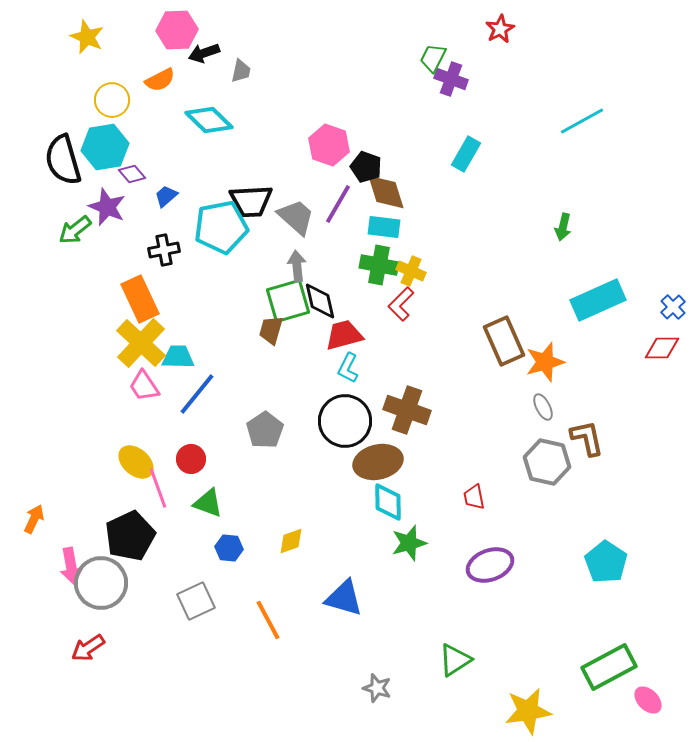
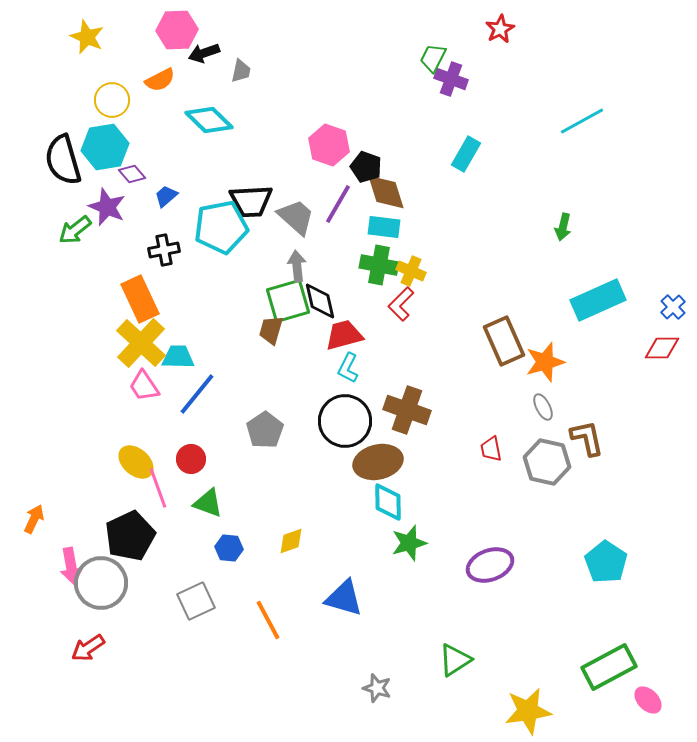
red trapezoid at (474, 497): moved 17 px right, 48 px up
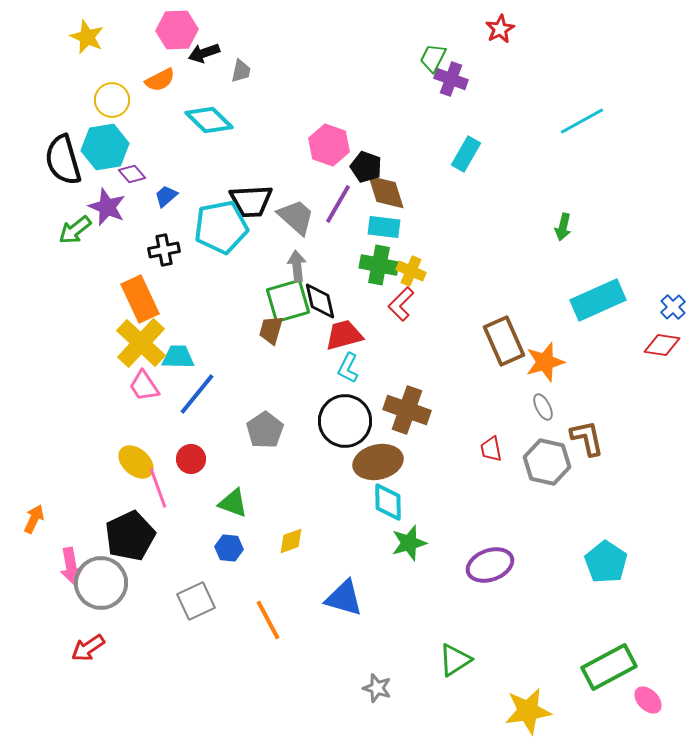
red diamond at (662, 348): moved 3 px up; rotated 9 degrees clockwise
green triangle at (208, 503): moved 25 px right
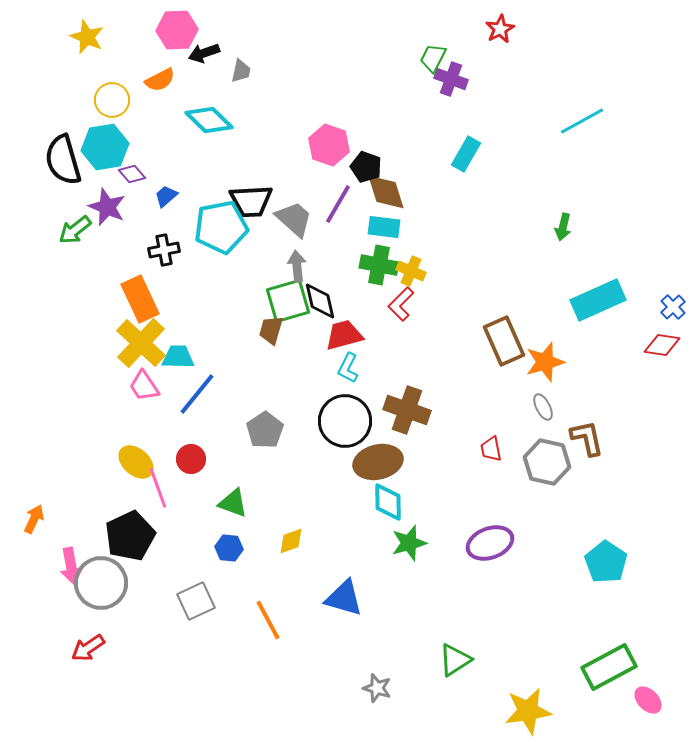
gray trapezoid at (296, 217): moved 2 px left, 2 px down
purple ellipse at (490, 565): moved 22 px up
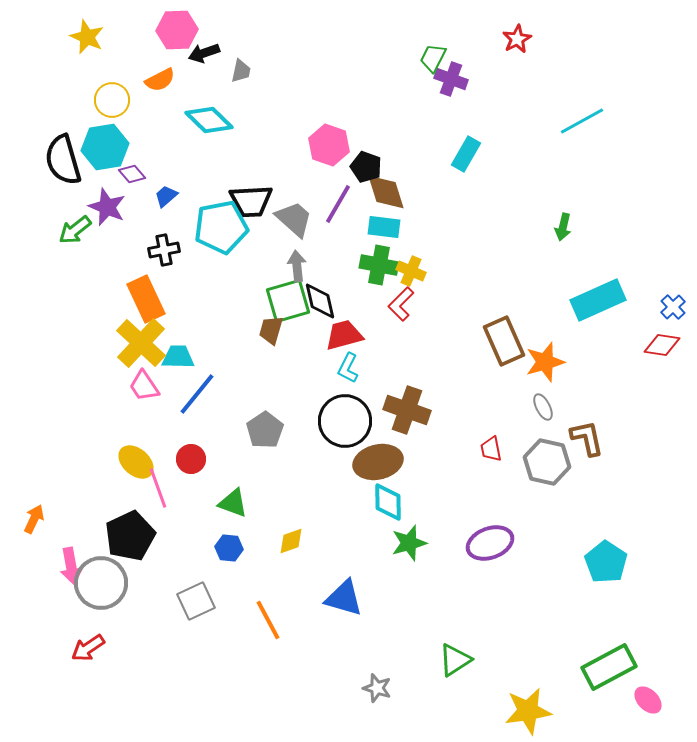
red star at (500, 29): moved 17 px right, 10 px down
orange rectangle at (140, 299): moved 6 px right
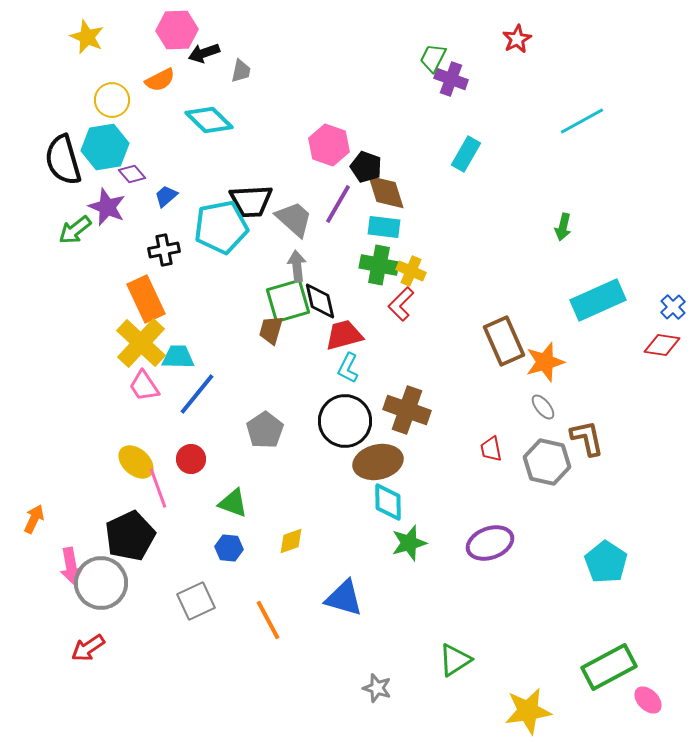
gray ellipse at (543, 407): rotated 12 degrees counterclockwise
